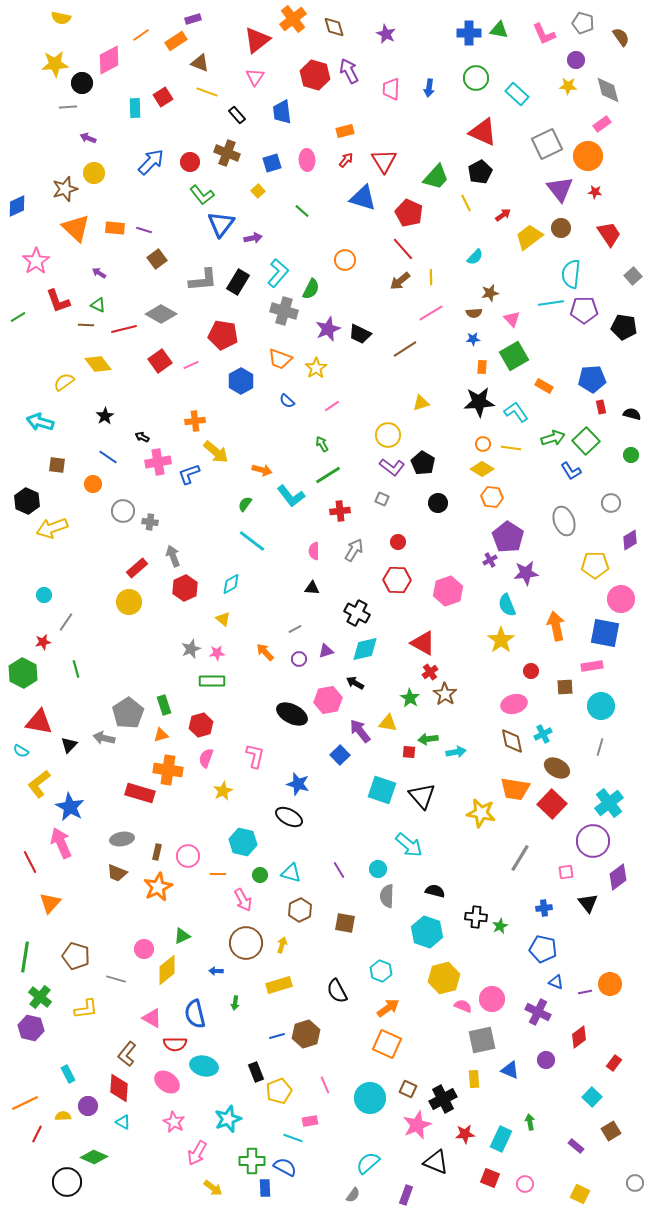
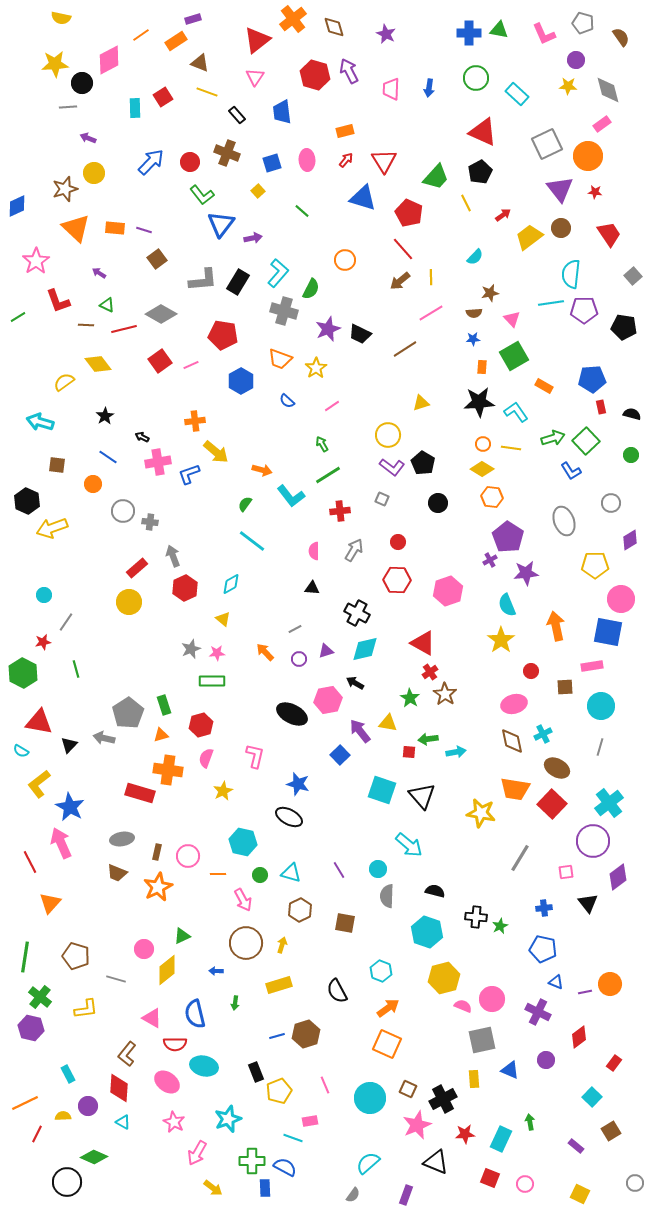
green triangle at (98, 305): moved 9 px right
blue square at (605, 633): moved 3 px right, 1 px up
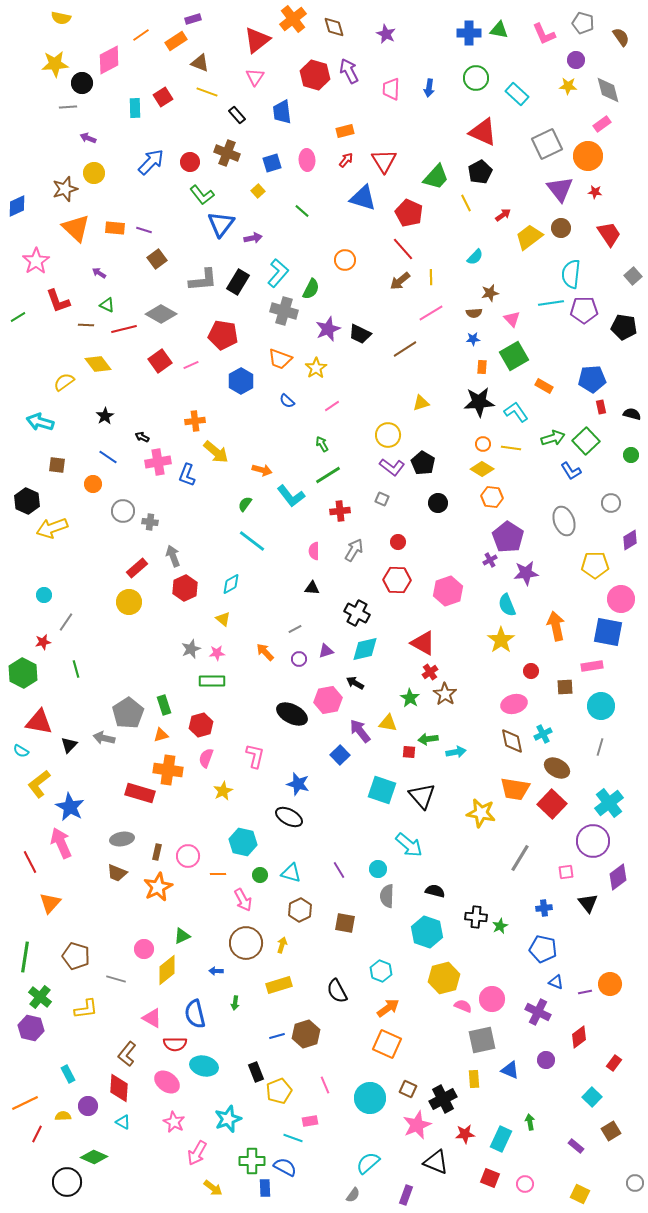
blue L-shape at (189, 474): moved 2 px left, 1 px down; rotated 50 degrees counterclockwise
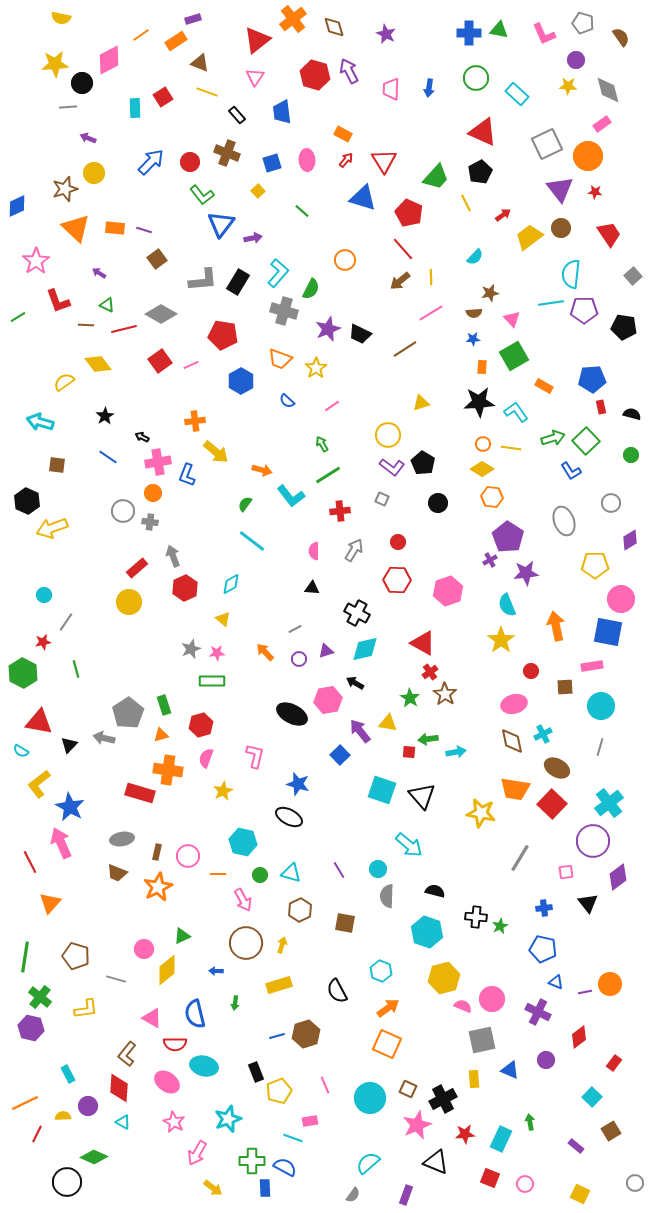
orange rectangle at (345, 131): moved 2 px left, 3 px down; rotated 42 degrees clockwise
orange circle at (93, 484): moved 60 px right, 9 px down
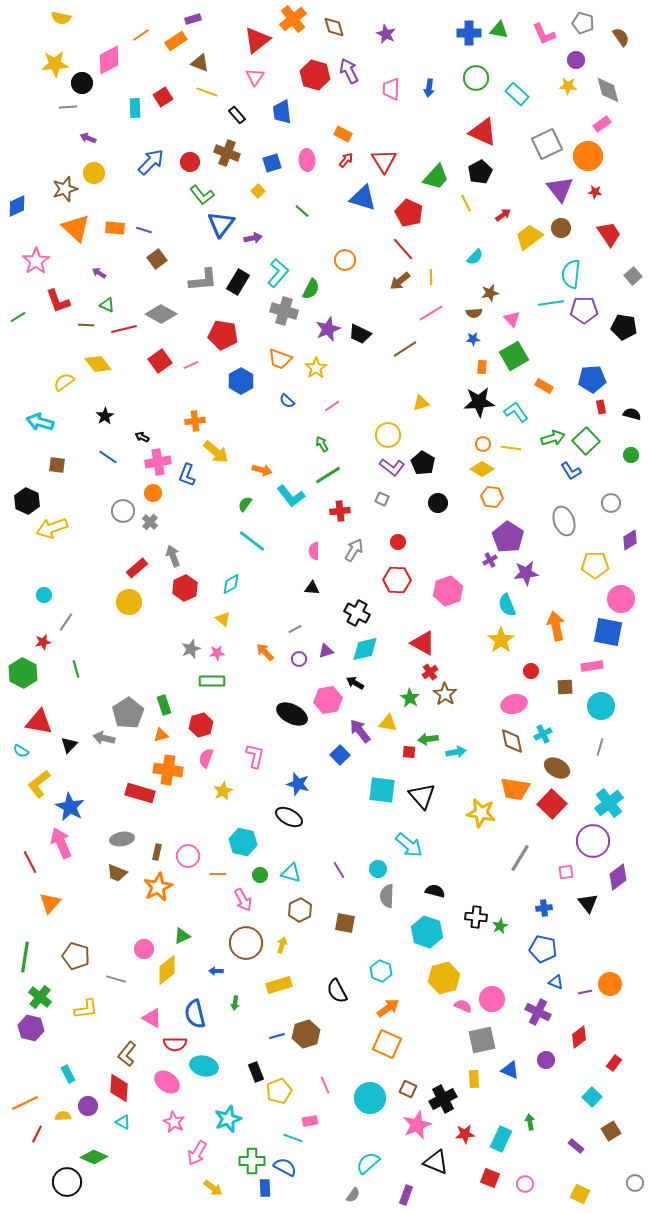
gray cross at (150, 522): rotated 35 degrees clockwise
cyan square at (382, 790): rotated 12 degrees counterclockwise
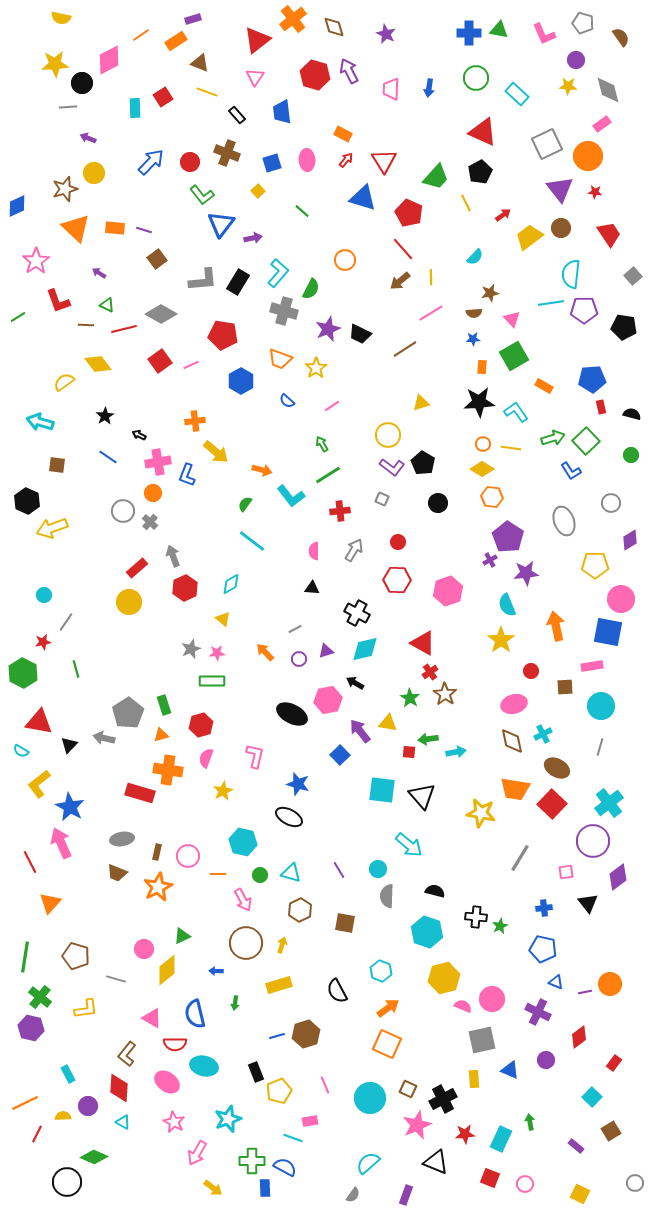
black arrow at (142, 437): moved 3 px left, 2 px up
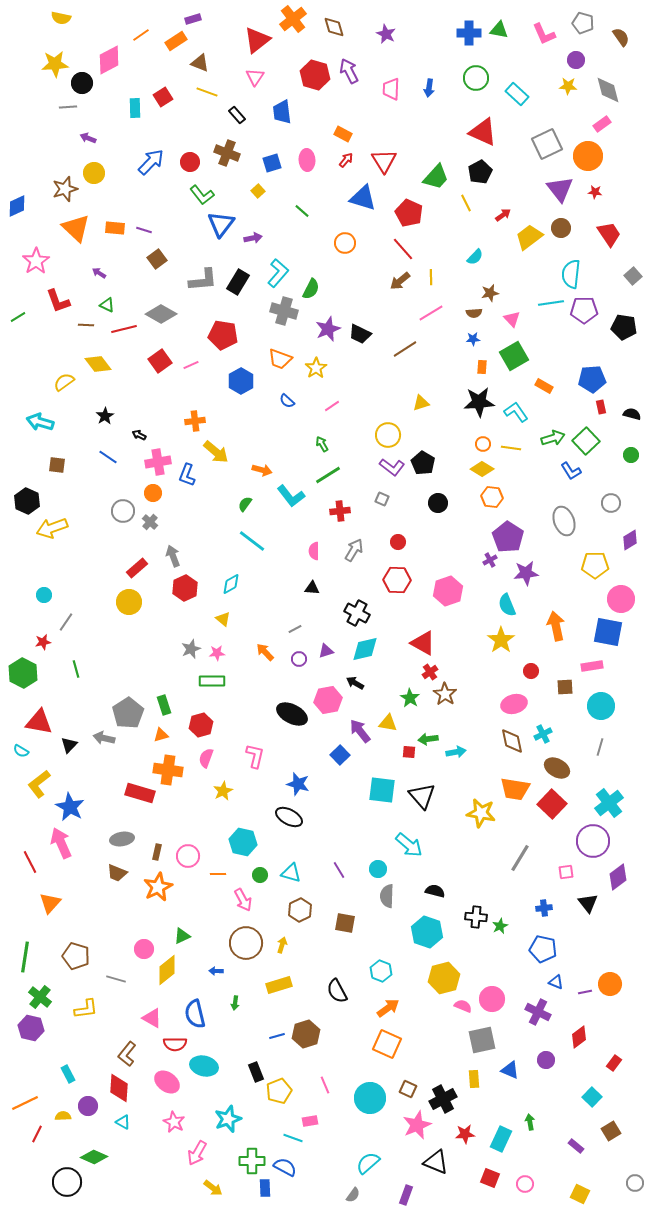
orange circle at (345, 260): moved 17 px up
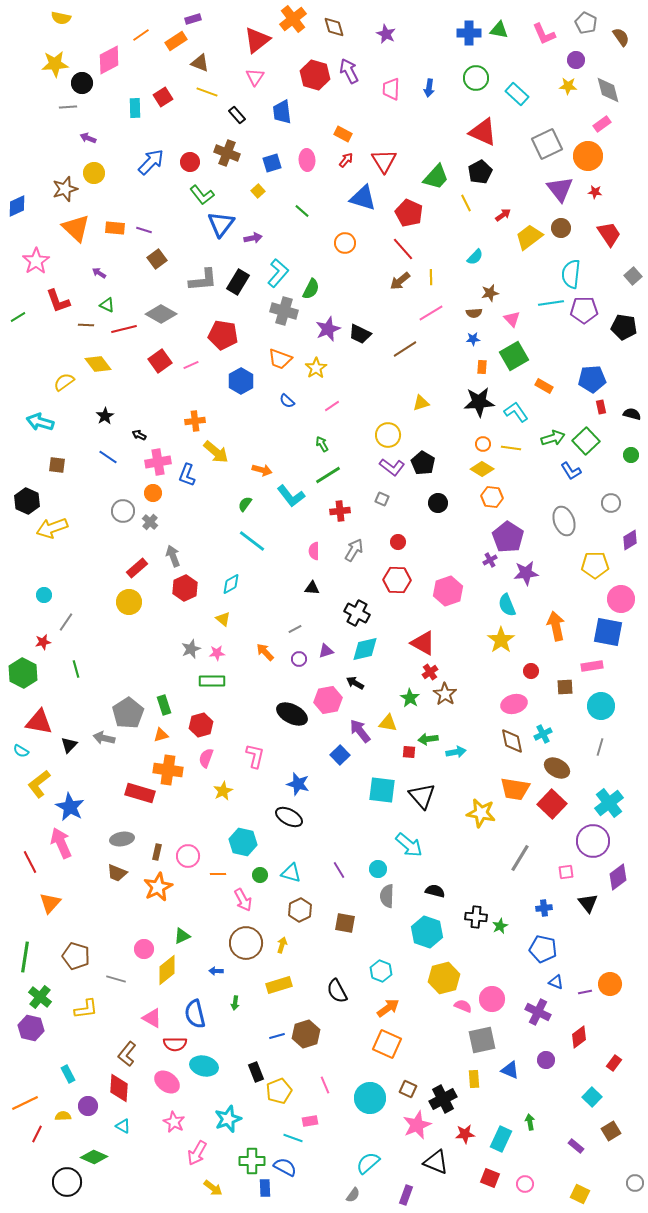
gray pentagon at (583, 23): moved 3 px right; rotated 10 degrees clockwise
cyan triangle at (123, 1122): moved 4 px down
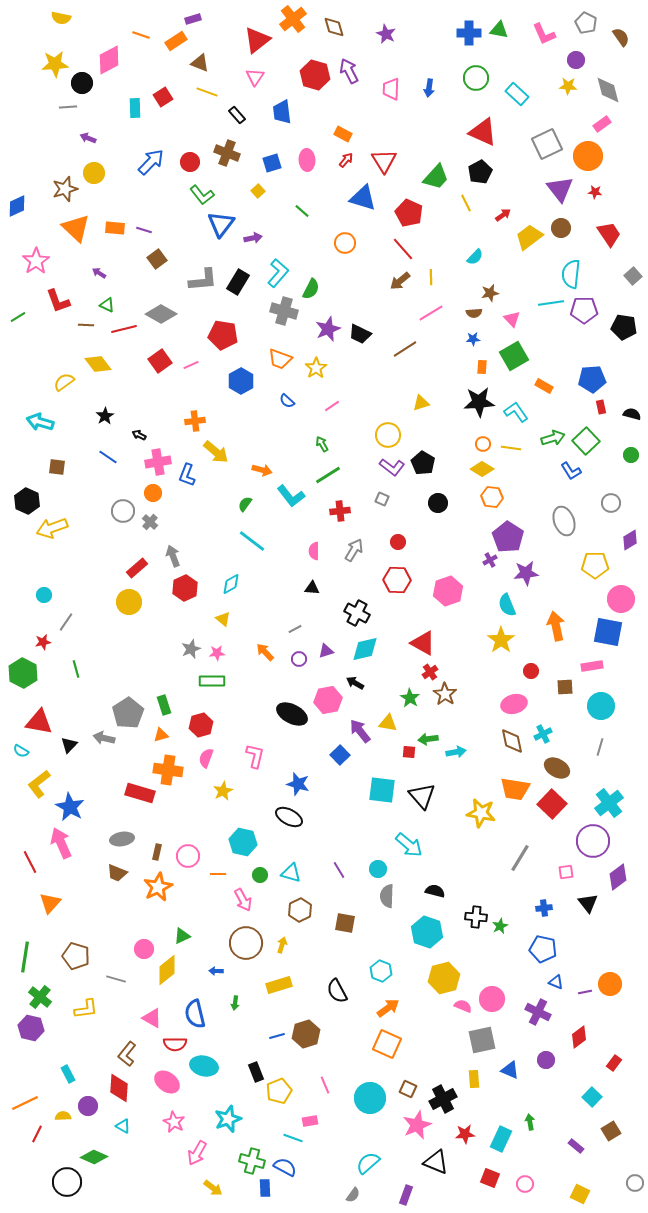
orange line at (141, 35): rotated 54 degrees clockwise
brown square at (57, 465): moved 2 px down
green cross at (252, 1161): rotated 15 degrees clockwise
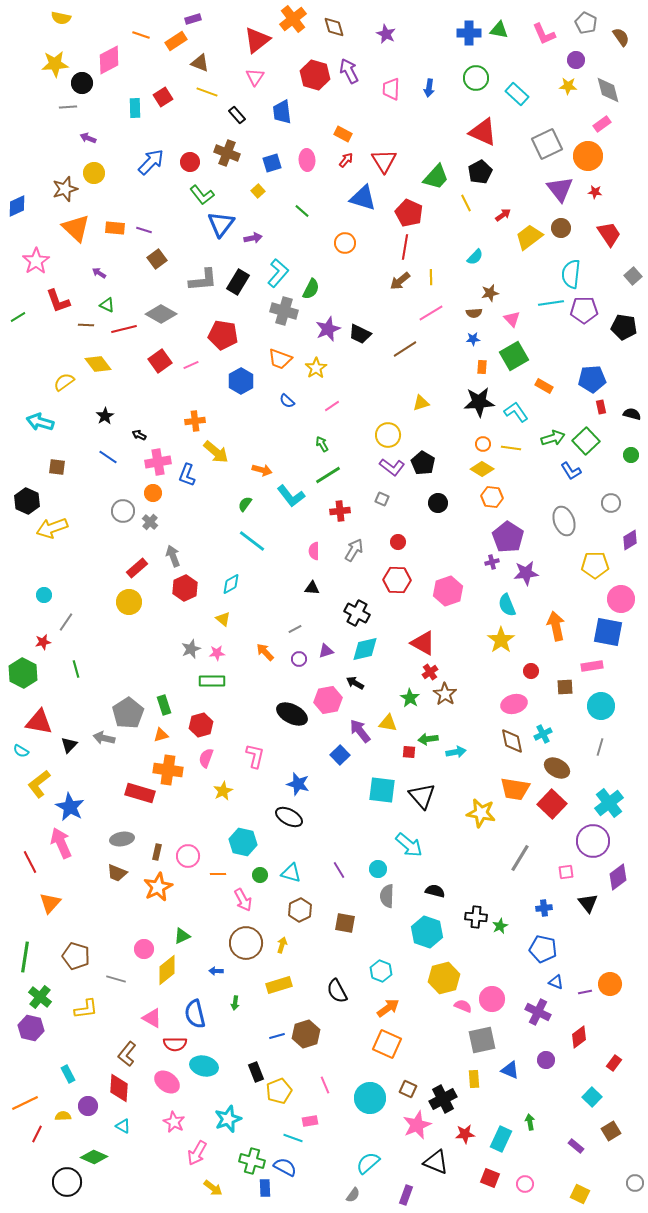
red line at (403, 249): moved 2 px right, 2 px up; rotated 50 degrees clockwise
purple cross at (490, 560): moved 2 px right, 2 px down; rotated 16 degrees clockwise
